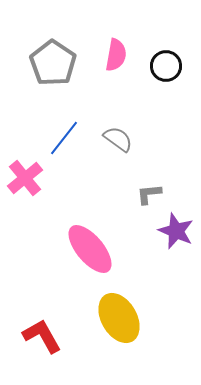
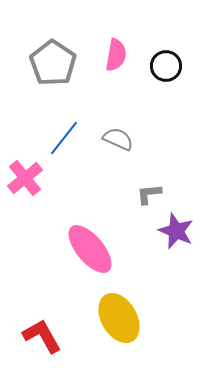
gray semicircle: rotated 12 degrees counterclockwise
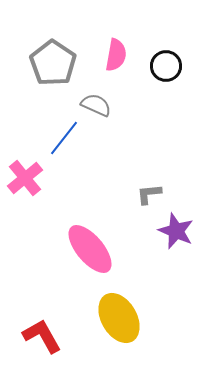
gray semicircle: moved 22 px left, 34 px up
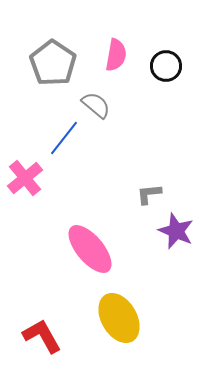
gray semicircle: rotated 16 degrees clockwise
